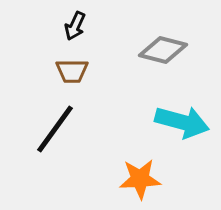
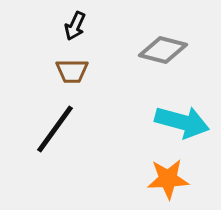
orange star: moved 28 px right
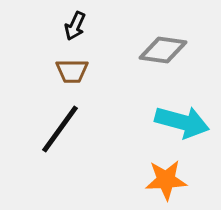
gray diamond: rotated 6 degrees counterclockwise
black line: moved 5 px right
orange star: moved 2 px left, 1 px down
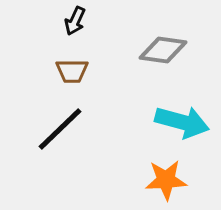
black arrow: moved 5 px up
black line: rotated 10 degrees clockwise
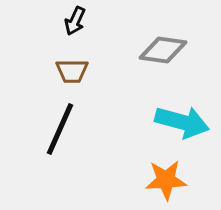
black line: rotated 22 degrees counterclockwise
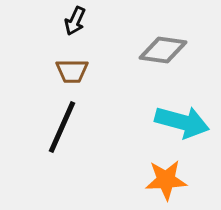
black line: moved 2 px right, 2 px up
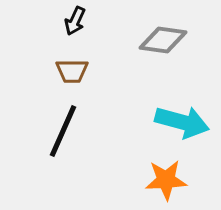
gray diamond: moved 10 px up
black line: moved 1 px right, 4 px down
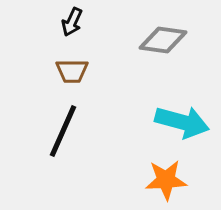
black arrow: moved 3 px left, 1 px down
